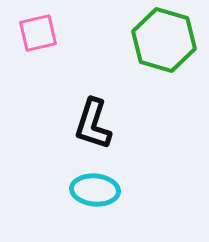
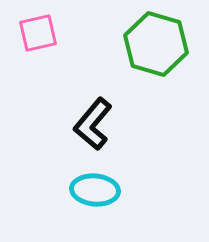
green hexagon: moved 8 px left, 4 px down
black L-shape: rotated 22 degrees clockwise
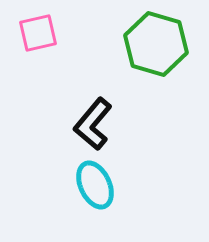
cyan ellipse: moved 5 px up; rotated 60 degrees clockwise
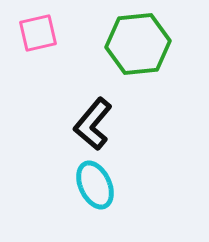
green hexagon: moved 18 px left; rotated 22 degrees counterclockwise
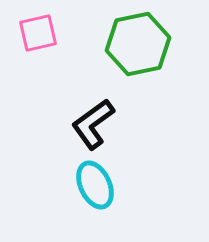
green hexagon: rotated 6 degrees counterclockwise
black L-shape: rotated 14 degrees clockwise
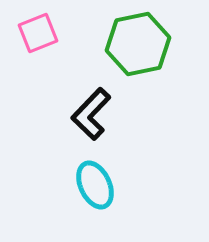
pink square: rotated 9 degrees counterclockwise
black L-shape: moved 2 px left, 10 px up; rotated 10 degrees counterclockwise
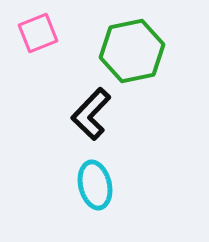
green hexagon: moved 6 px left, 7 px down
cyan ellipse: rotated 12 degrees clockwise
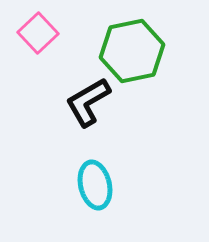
pink square: rotated 21 degrees counterclockwise
black L-shape: moved 3 px left, 12 px up; rotated 16 degrees clockwise
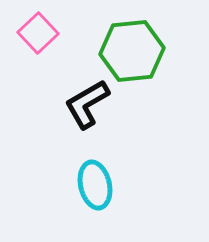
green hexagon: rotated 6 degrees clockwise
black L-shape: moved 1 px left, 2 px down
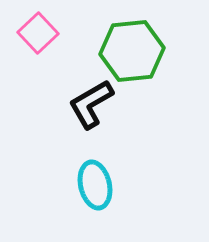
black L-shape: moved 4 px right
